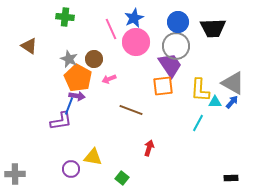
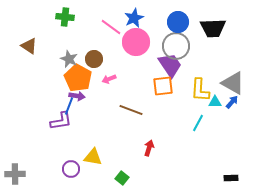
pink line: moved 2 px up; rotated 30 degrees counterclockwise
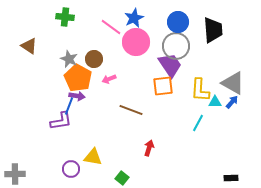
black trapezoid: moved 2 px down; rotated 92 degrees counterclockwise
